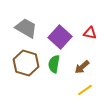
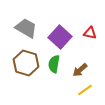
brown arrow: moved 2 px left, 3 px down
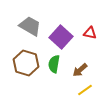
gray trapezoid: moved 4 px right, 2 px up
purple square: moved 1 px right
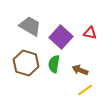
brown arrow: rotated 63 degrees clockwise
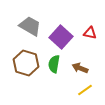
brown arrow: moved 2 px up
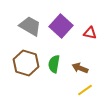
purple square: moved 11 px up
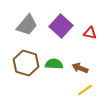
gray trapezoid: moved 3 px left, 1 px up; rotated 100 degrees clockwise
green semicircle: rotated 84 degrees clockwise
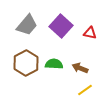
brown hexagon: rotated 15 degrees clockwise
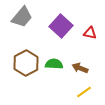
gray trapezoid: moved 5 px left, 8 px up
yellow line: moved 1 px left, 2 px down
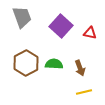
gray trapezoid: rotated 60 degrees counterclockwise
brown arrow: rotated 133 degrees counterclockwise
yellow line: rotated 21 degrees clockwise
